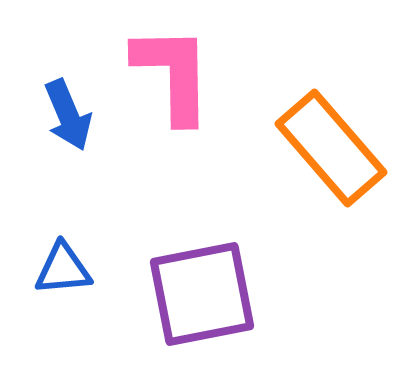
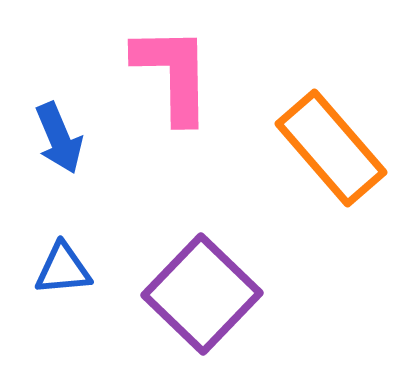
blue arrow: moved 9 px left, 23 px down
purple square: rotated 35 degrees counterclockwise
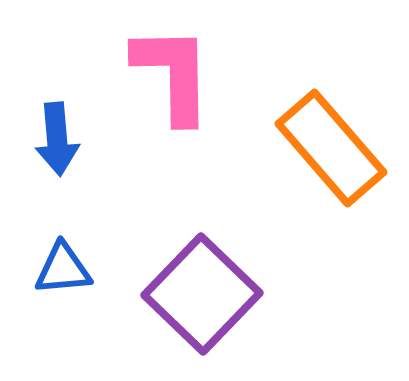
blue arrow: moved 2 px left, 1 px down; rotated 18 degrees clockwise
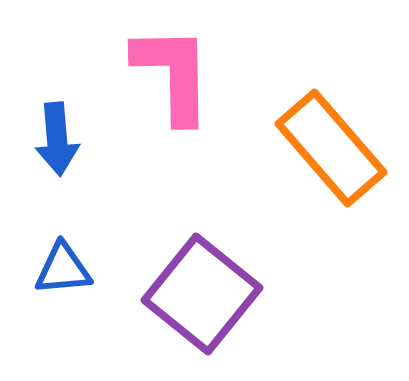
purple square: rotated 5 degrees counterclockwise
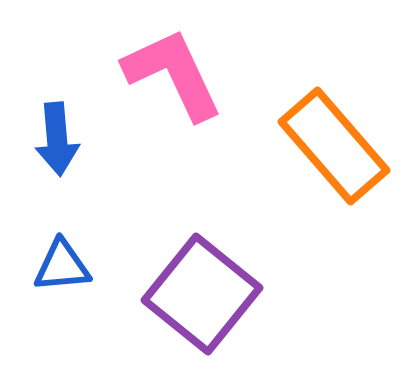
pink L-shape: rotated 24 degrees counterclockwise
orange rectangle: moved 3 px right, 2 px up
blue triangle: moved 1 px left, 3 px up
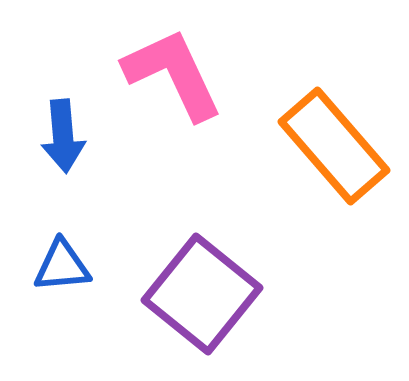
blue arrow: moved 6 px right, 3 px up
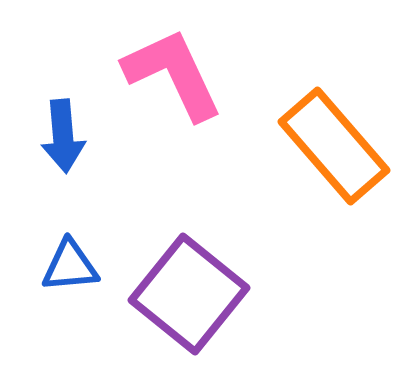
blue triangle: moved 8 px right
purple square: moved 13 px left
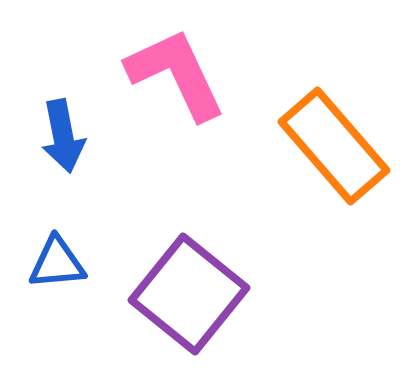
pink L-shape: moved 3 px right
blue arrow: rotated 6 degrees counterclockwise
blue triangle: moved 13 px left, 3 px up
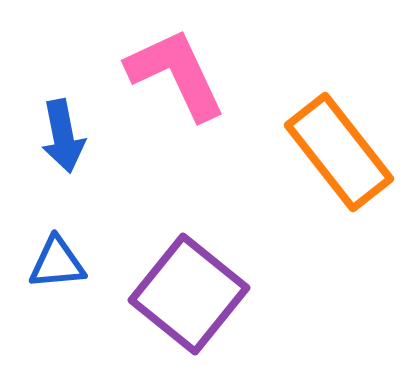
orange rectangle: moved 5 px right, 6 px down; rotated 3 degrees clockwise
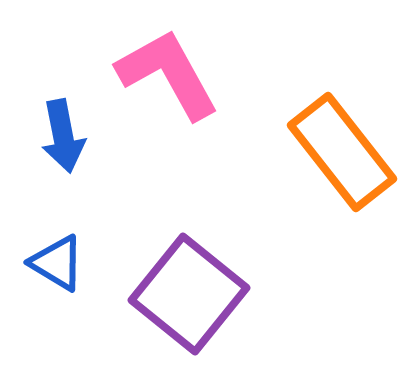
pink L-shape: moved 8 px left; rotated 4 degrees counterclockwise
orange rectangle: moved 3 px right
blue triangle: rotated 36 degrees clockwise
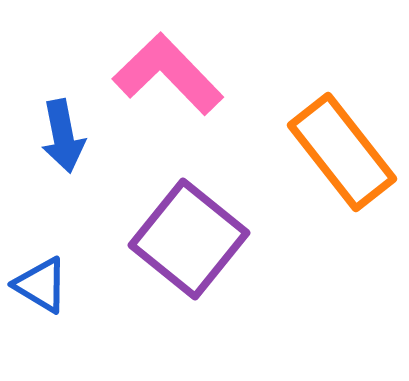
pink L-shape: rotated 15 degrees counterclockwise
blue triangle: moved 16 px left, 22 px down
purple square: moved 55 px up
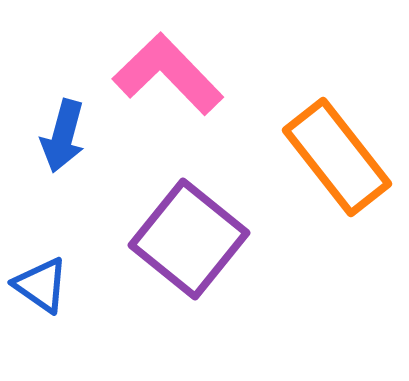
blue arrow: rotated 26 degrees clockwise
orange rectangle: moved 5 px left, 5 px down
blue triangle: rotated 4 degrees clockwise
